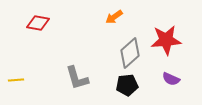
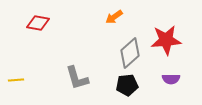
purple semicircle: rotated 24 degrees counterclockwise
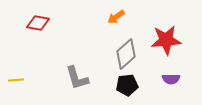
orange arrow: moved 2 px right
gray diamond: moved 4 px left, 1 px down
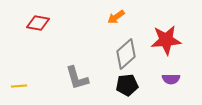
yellow line: moved 3 px right, 6 px down
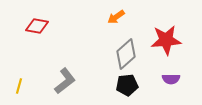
red diamond: moved 1 px left, 3 px down
gray L-shape: moved 12 px left, 3 px down; rotated 112 degrees counterclockwise
yellow line: rotated 70 degrees counterclockwise
